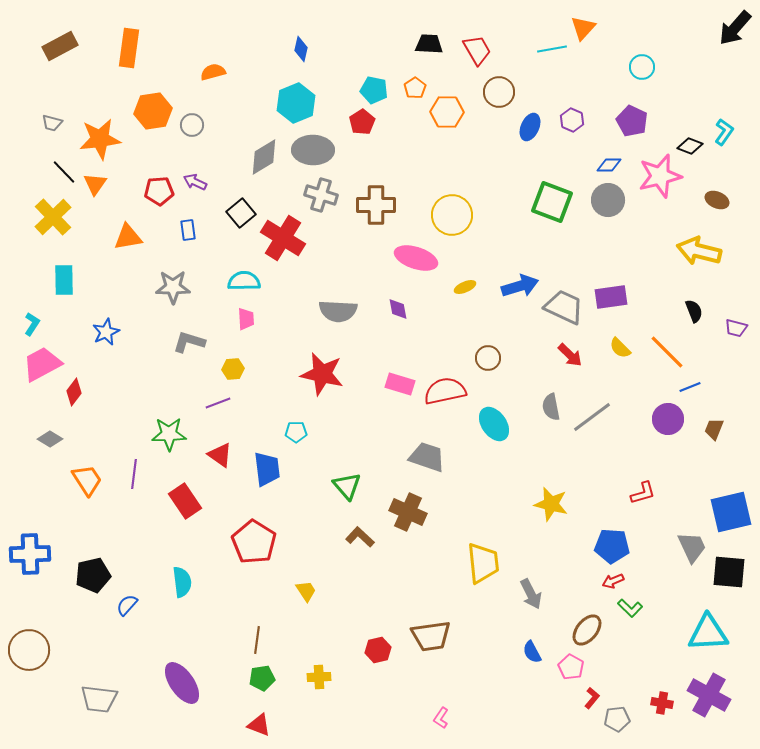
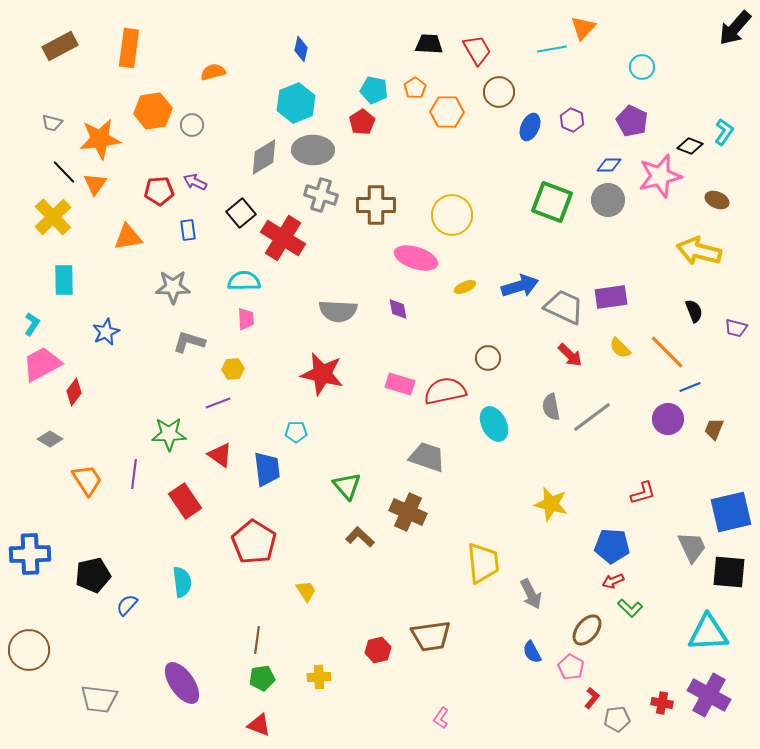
cyan ellipse at (494, 424): rotated 8 degrees clockwise
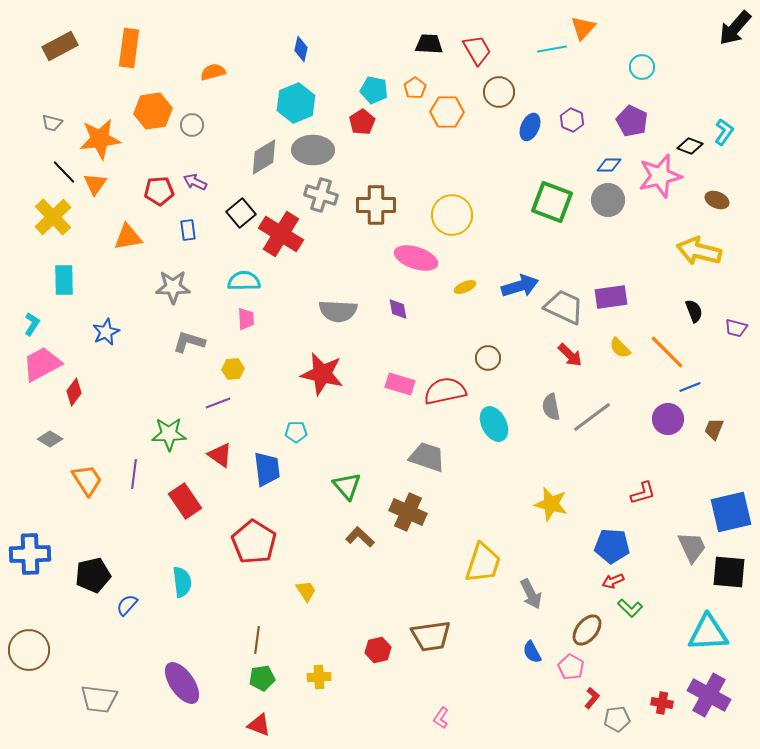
red cross at (283, 238): moved 2 px left, 4 px up
yellow trapezoid at (483, 563): rotated 24 degrees clockwise
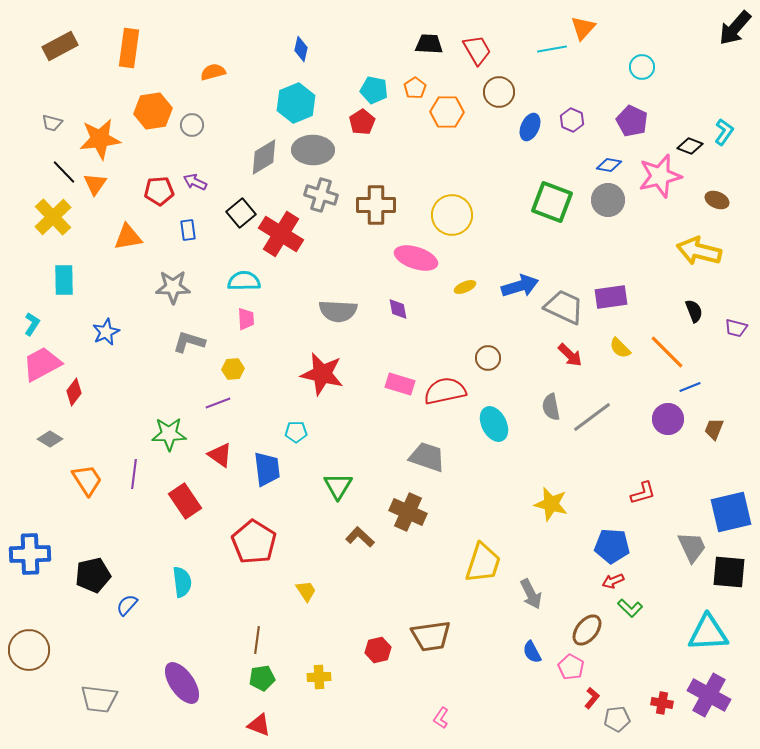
blue diamond at (609, 165): rotated 10 degrees clockwise
green triangle at (347, 486): moved 9 px left; rotated 12 degrees clockwise
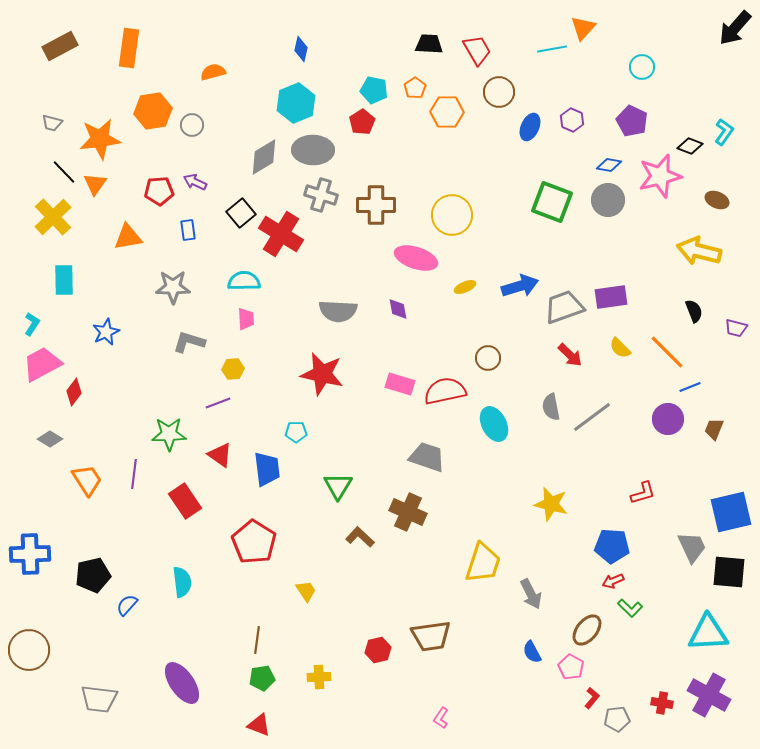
gray trapezoid at (564, 307): rotated 45 degrees counterclockwise
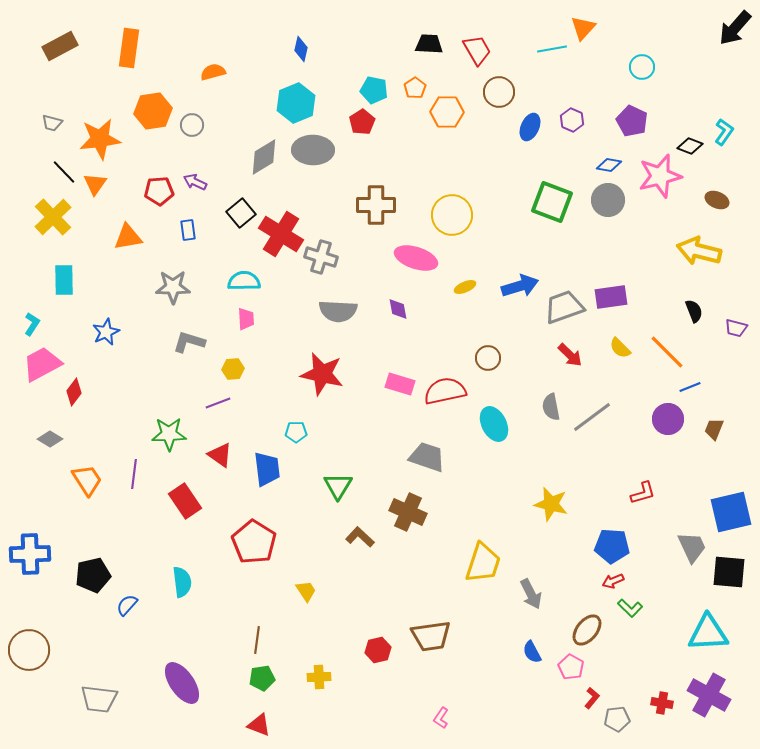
gray cross at (321, 195): moved 62 px down
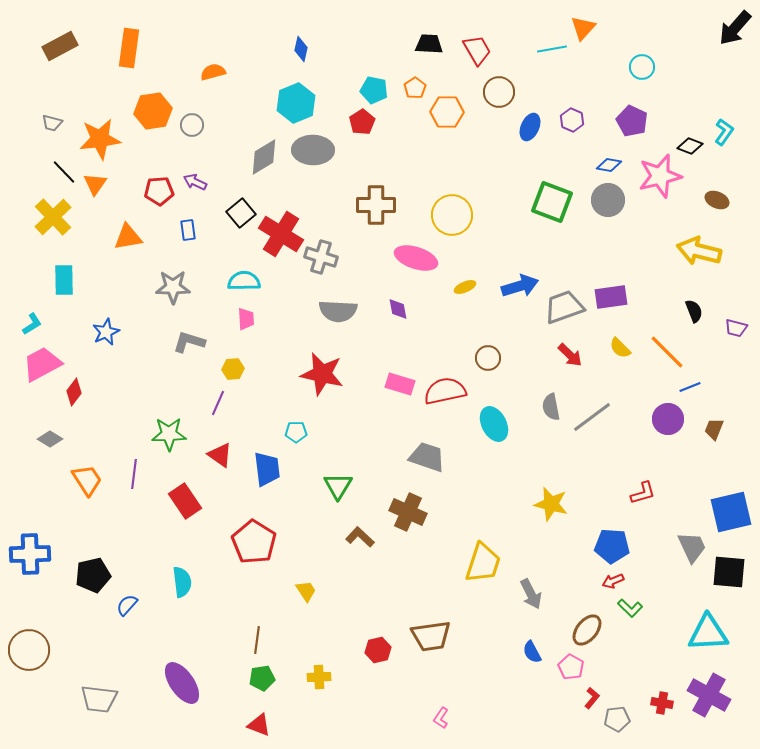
cyan L-shape at (32, 324): rotated 25 degrees clockwise
purple line at (218, 403): rotated 45 degrees counterclockwise
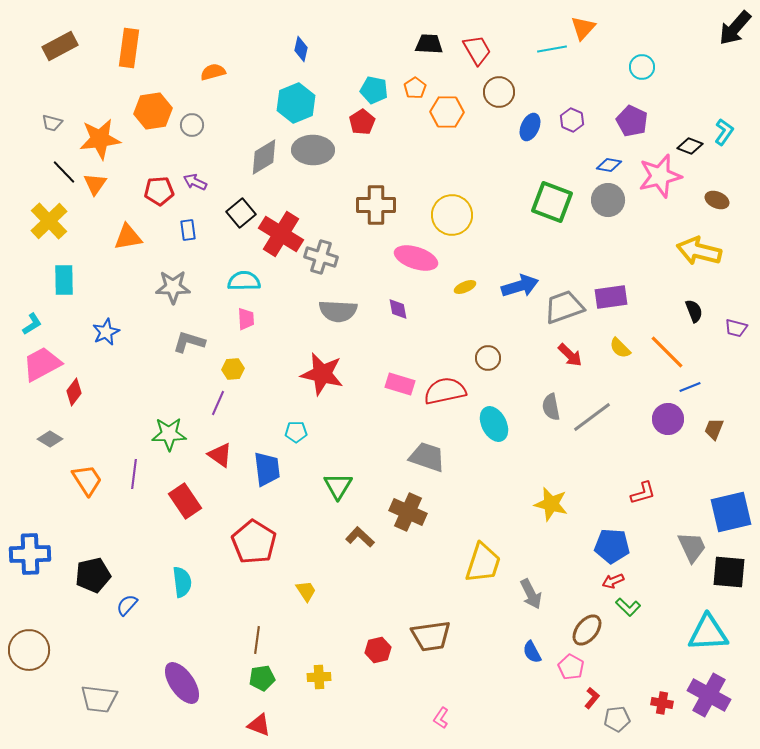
yellow cross at (53, 217): moved 4 px left, 4 px down
green L-shape at (630, 608): moved 2 px left, 1 px up
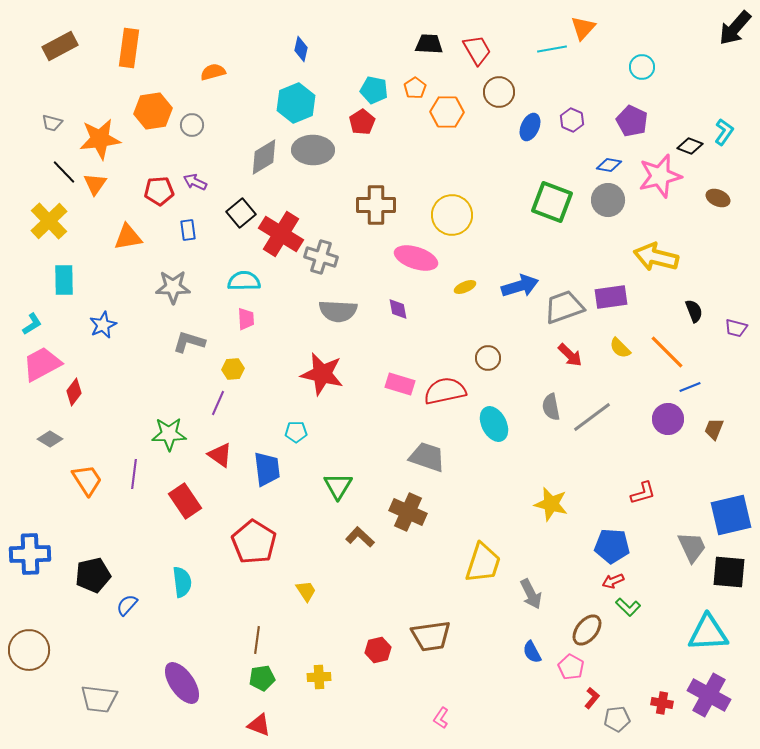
brown ellipse at (717, 200): moved 1 px right, 2 px up
yellow arrow at (699, 251): moved 43 px left, 6 px down
blue star at (106, 332): moved 3 px left, 7 px up
blue square at (731, 512): moved 3 px down
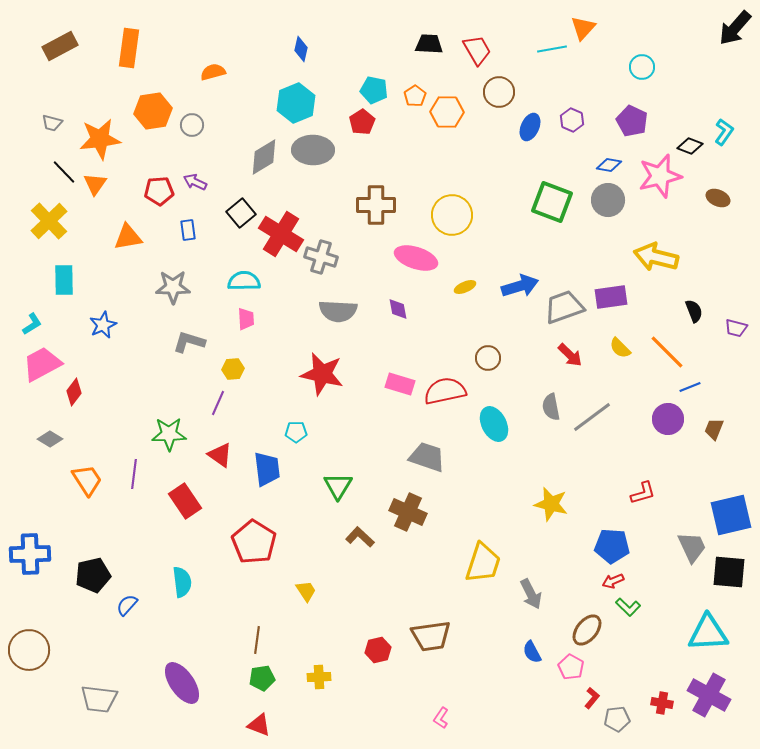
orange pentagon at (415, 88): moved 8 px down
